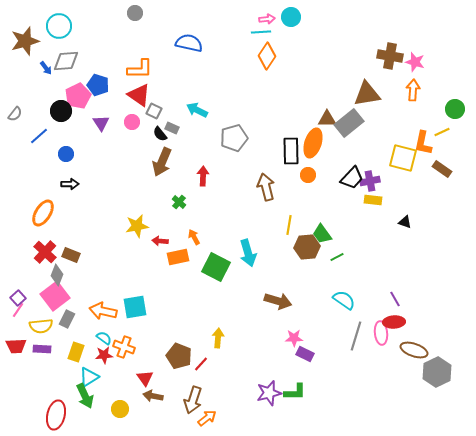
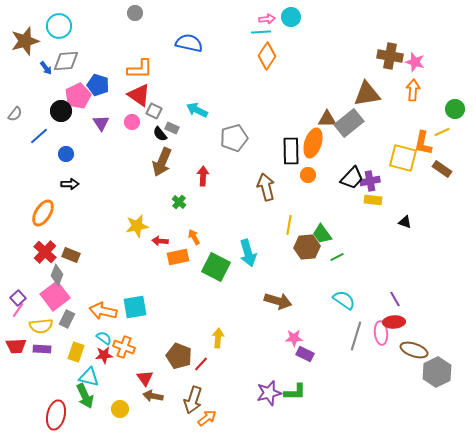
cyan triangle at (89, 377): rotated 45 degrees clockwise
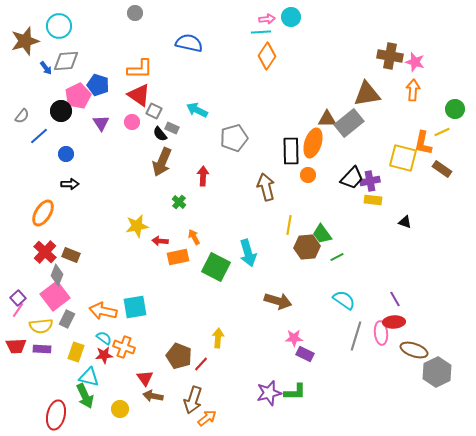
gray semicircle at (15, 114): moved 7 px right, 2 px down
